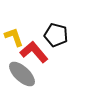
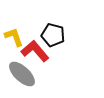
black pentagon: moved 3 px left
red L-shape: moved 1 px right, 1 px up
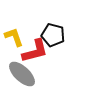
red L-shape: rotated 116 degrees clockwise
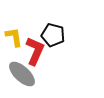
yellow L-shape: rotated 10 degrees clockwise
red L-shape: rotated 52 degrees counterclockwise
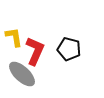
black pentagon: moved 16 px right, 14 px down
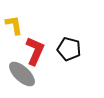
yellow L-shape: moved 12 px up
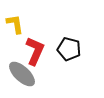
yellow L-shape: moved 1 px right, 1 px up
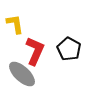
black pentagon: rotated 15 degrees clockwise
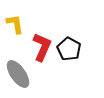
red L-shape: moved 7 px right, 4 px up
gray ellipse: moved 4 px left; rotated 12 degrees clockwise
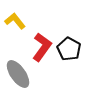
yellow L-shape: moved 3 px up; rotated 30 degrees counterclockwise
red L-shape: rotated 12 degrees clockwise
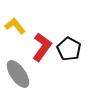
yellow L-shape: moved 5 px down
